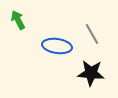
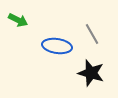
green arrow: rotated 144 degrees clockwise
black star: rotated 12 degrees clockwise
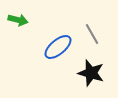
green arrow: rotated 12 degrees counterclockwise
blue ellipse: moved 1 px right, 1 px down; rotated 48 degrees counterclockwise
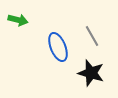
gray line: moved 2 px down
blue ellipse: rotated 72 degrees counterclockwise
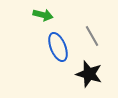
green arrow: moved 25 px right, 5 px up
black star: moved 2 px left, 1 px down
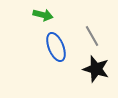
blue ellipse: moved 2 px left
black star: moved 7 px right, 5 px up
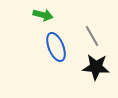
black star: moved 2 px up; rotated 12 degrees counterclockwise
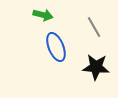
gray line: moved 2 px right, 9 px up
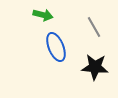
black star: moved 1 px left
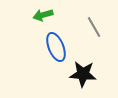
green arrow: rotated 150 degrees clockwise
black star: moved 12 px left, 7 px down
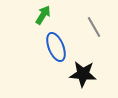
green arrow: rotated 138 degrees clockwise
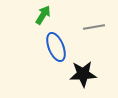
gray line: rotated 70 degrees counterclockwise
black star: rotated 8 degrees counterclockwise
